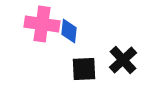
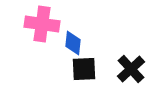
blue diamond: moved 4 px right, 12 px down
black cross: moved 8 px right, 9 px down
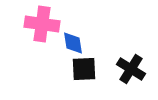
blue diamond: rotated 15 degrees counterclockwise
black cross: rotated 16 degrees counterclockwise
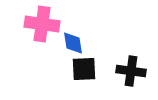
black cross: moved 2 px down; rotated 24 degrees counterclockwise
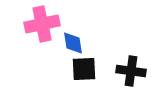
pink cross: rotated 20 degrees counterclockwise
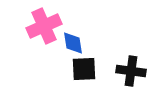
pink cross: moved 2 px right, 2 px down; rotated 12 degrees counterclockwise
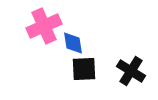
black cross: rotated 24 degrees clockwise
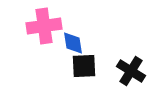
pink cross: rotated 16 degrees clockwise
black square: moved 3 px up
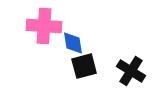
pink cross: rotated 12 degrees clockwise
black square: rotated 12 degrees counterclockwise
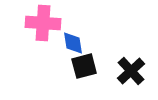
pink cross: moved 1 px left, 3 px up
black cross: rotated 16 degrees clockwise
